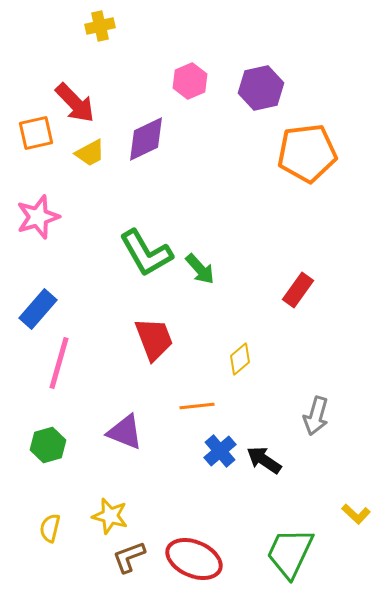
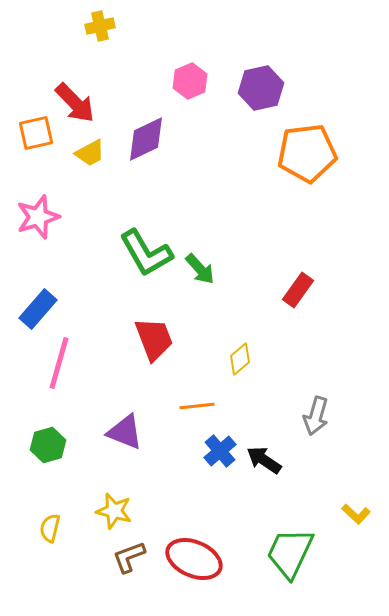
yellow star: moved 4 px right, 5 px up
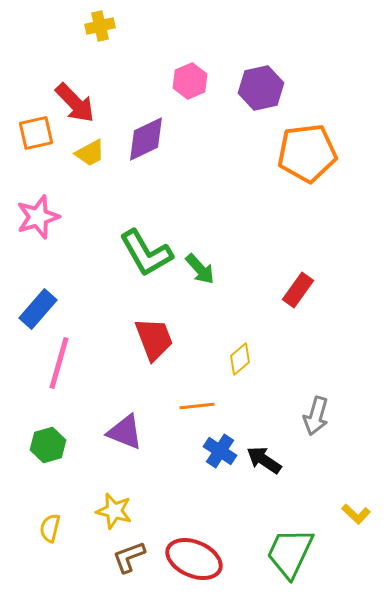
blue cross: rotated 16 degrees counterclockwise
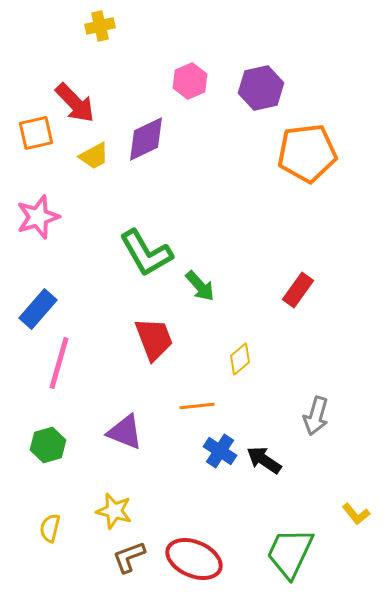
yellow trapezoid: moved 4 px right, 3 px down
green arrow: moved 17 px down
yellow L-shape: rotated 8 degrees clockwise
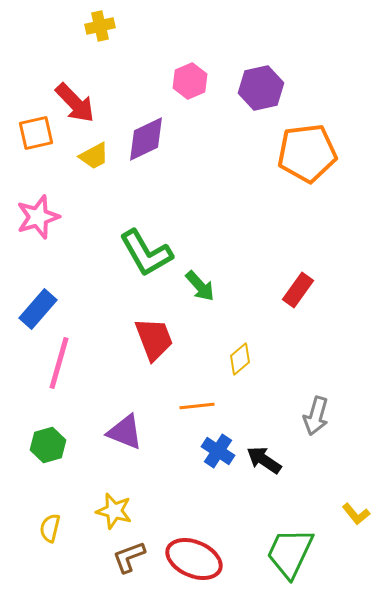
blue cross: moved 2 px left
